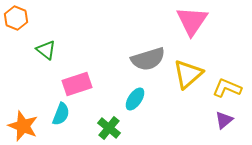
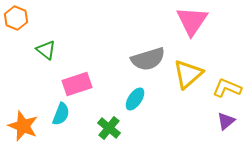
purple triangle: moved 2 px right, 1 px down
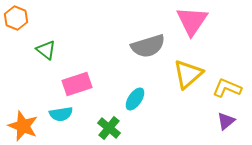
gray semicircle: moved 13 px up
cyan semicircle: rotated 60 degrees clockwise
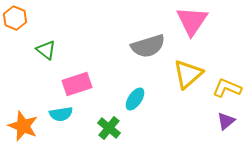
orange hexagon: moved 1 px left
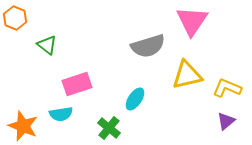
green triangle: moved 1 px right, 5 px up
yellow triangle: moved 1 px left, 1 px down; rotated 28 degrees clockwise
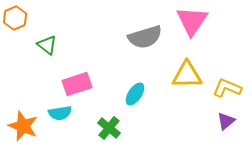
orange hexagon: rotated 15 degrees clockwise
gray semicircle: moved 3 px left, 9 px up
yellow triangle: rotated 12 degrees clockwise
cyan ellipse: moved 5 px up
cyan semicircle: moved 1 px left, 1 px up
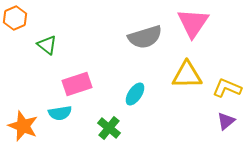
pink triangle: moved 1 px right, 2 px down
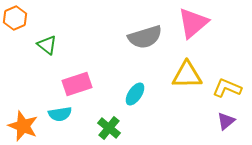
pink triangle: rotated 16 degrees clockwise
cyan semicircle: moved 1 px down
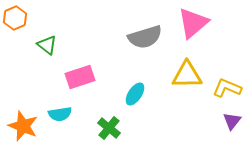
pink rectangle: moved 3 px right, 7 px up
purple triangle: moved 6 px right; rotated 12 degrees counterclockwise
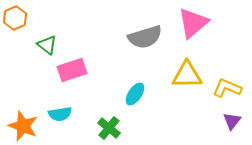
pink rectangle: moved 8 px left, 7 px up
